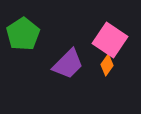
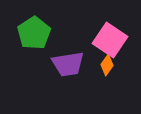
green pentagon: moved 11 px right, 1 px up
purple trapezoid: rotated 36 degrees clockwise
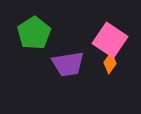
orange diamond: moved 3 px right, 2 px up
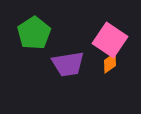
orange diamond: rotated 20 degrees clockwise
